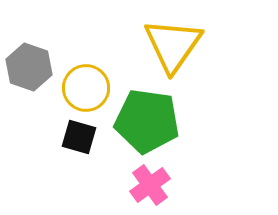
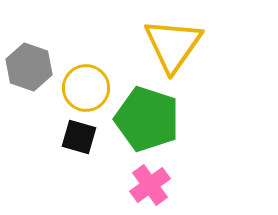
green pentagon: moved 2 px up; rotated 10 degrees clockwise
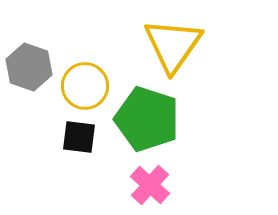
yellow circle: moved 1 px left, 2 px up
black square: rotated 9 degrees counterclockwise
pink cross: rotated 12 degrees counterclockwise
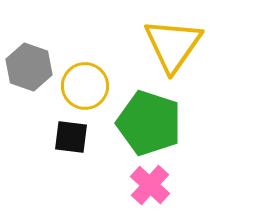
green pentagon: moved 2 px right, 4 px down
black square: moved 8 px left
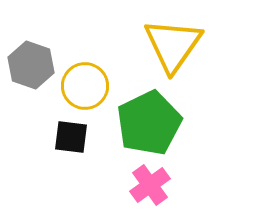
gray hexagon: moved 2 px right, 2 px up
green pentagon: rotated 28 degrees clockwise
pink cross: rotated 12 degrees clockwise
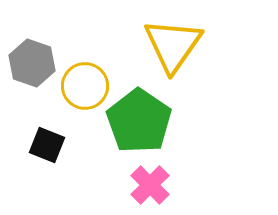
gray hexagon: moved 1 px right, 2 px up
green pentagon: moved 10 px left, 2 px up; rotated 12 degrees counterclockwise
black square: moved 24 px left, 8 px down; rotated 15 degrees clockwise
pink cross: rotated 9 degrees counterclockwise
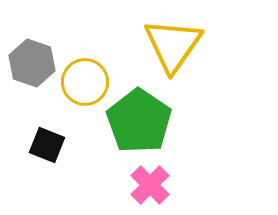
yellow circle: moved 4 px up
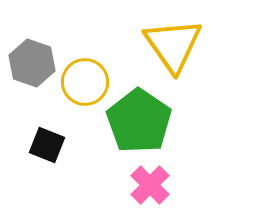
yellow triangle: rotated 10 degrees counterclockwise
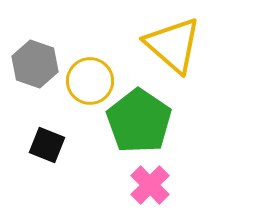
yellow triangle: rotated 14 degrees counterclockwise
gray hexagon: moved 3 px right, 1 px down
yellow circle: moved 5 px right, 1 px up
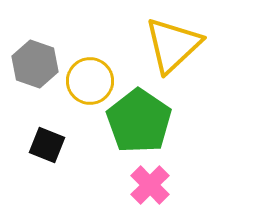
yellow triangle: rotated 36 degrees clockwise
